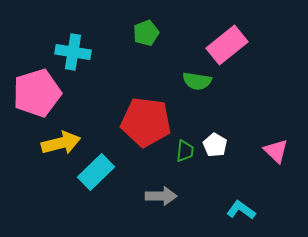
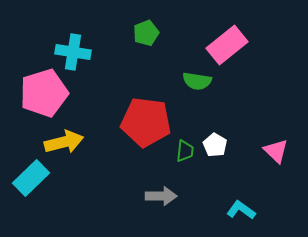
pink pentagon: moved 7 px right
yellow arrow: moved 3 px right, 1 px up
cyan rectangle: moved 65 px left, 6 px down
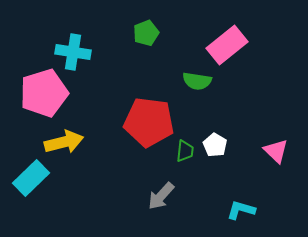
red pentagon: moved 3 px right
gray arrow: rotated 132 degrees clockwise
cyan L-shape: rotated 20 degrees counterclockwise
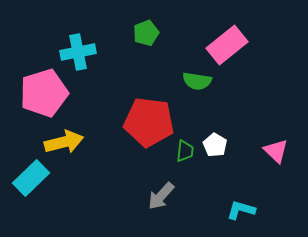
cyan cross: moved 5 px right; rotated 20 degrees counterclockwise
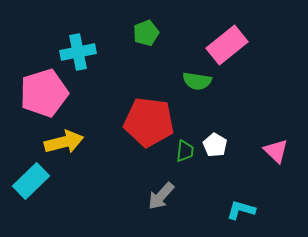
cyan rectangle: moved 3 px down
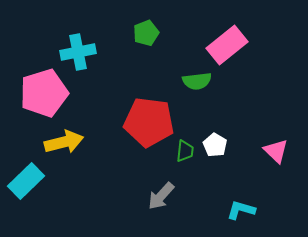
green semicircle: rotated 16 degrees counterclockwise
cyan rectangle: moved 5 px left
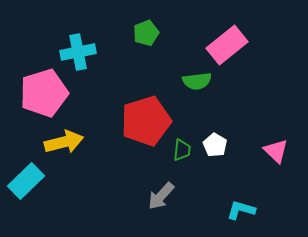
red pentagon: moved 3 px left, 1 px up; rotated 24 degrees counterclockwise
green trapezoid: moved 3 px left, 1 px up
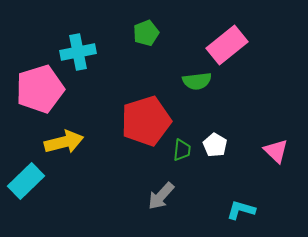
pink pentagon: moved 4 px left, 4 px up
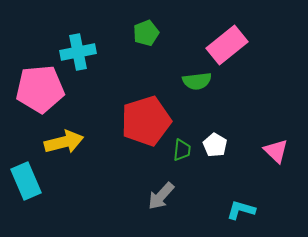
pink pentagon: rotated 12 degrees clockwise
cyan rectangle: rotated 69 degrees counterclockwise
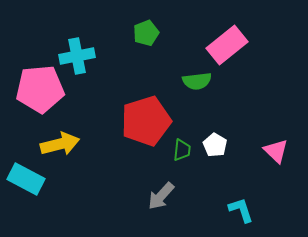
cyan cross: moved 1 px left, 4 px down
yellow arrow: moved 4 px left, 2 px down
cyan rectangle: moved 2 px up; rotated 39 degrees counterclockwise
cyan L-shape: rotated 56 degrees clockwise
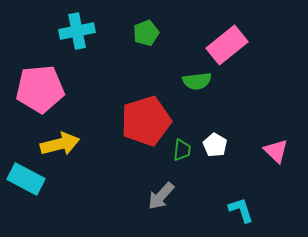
cyan cross: moved 25 px up
